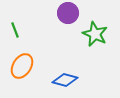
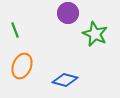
orange ellipse: rotated 10 degrees counterclockwise
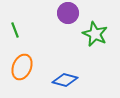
orange ellipse: moved 1 px down
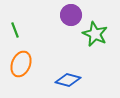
purple circle: moved 3 px right, 2 px down
orange ellipse: moved 1 px left, 3 px up
blue diamond: moved 3 px right
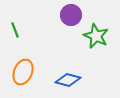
green star: moved 1 px right, 2 px down
orange ellipse: moved 2 px right, 8 px down
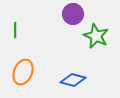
purple circle: moved 2 px right, 1 px up
green line: rotated 21 degrees clockwise
blue diamond: moved 5 px right
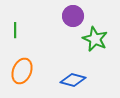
purple circle: moved 2 px down
green star: moved 1 px left, 3 px down
orange ellipse: moved 1 px left, 1 px up
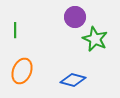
purple circle: moved 2 px right, 1 px down
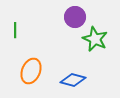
orange ellipse: moved 9 px right
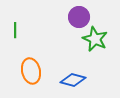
purple circle: moved 4 px right
orange ellipse: rotated 35 degrees counterclockwise
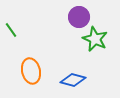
green line: moved 4 px left; rotated 35 degrees counterclockwise
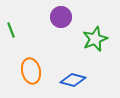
purple circle: moved 18 px left
green line: rotated 14 degrees clockwise
green star: rotated 25 degrees clockwise
